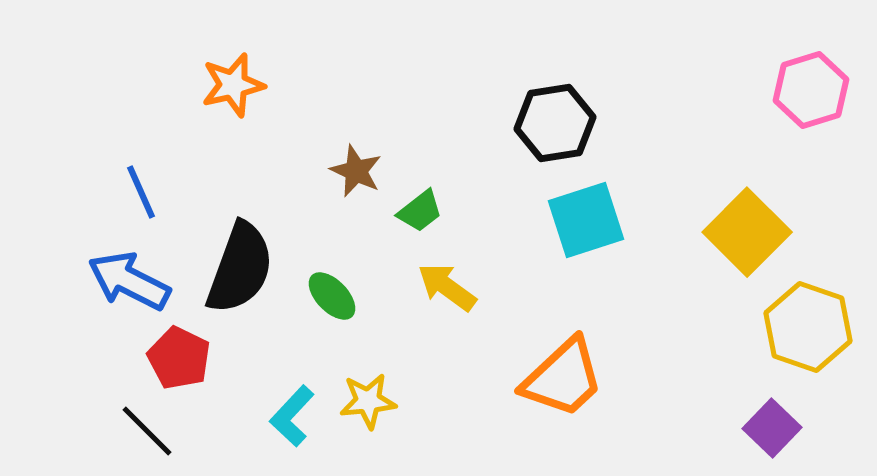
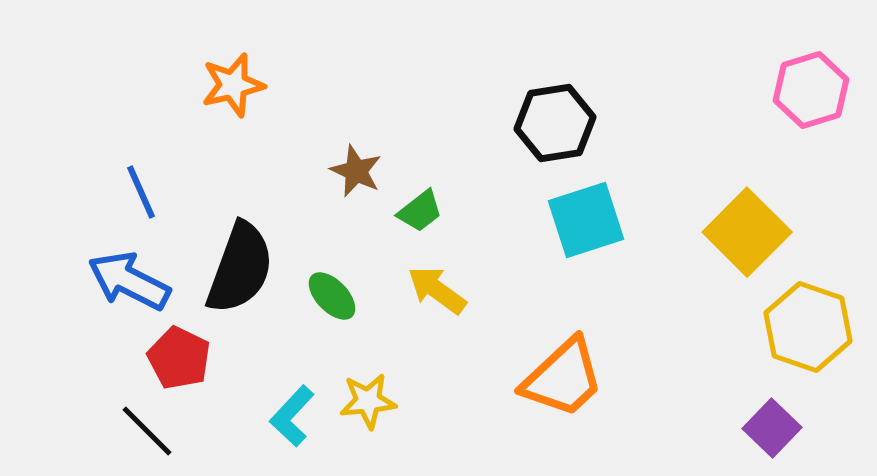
yellow arrow: moved 10 px left, 3 px down
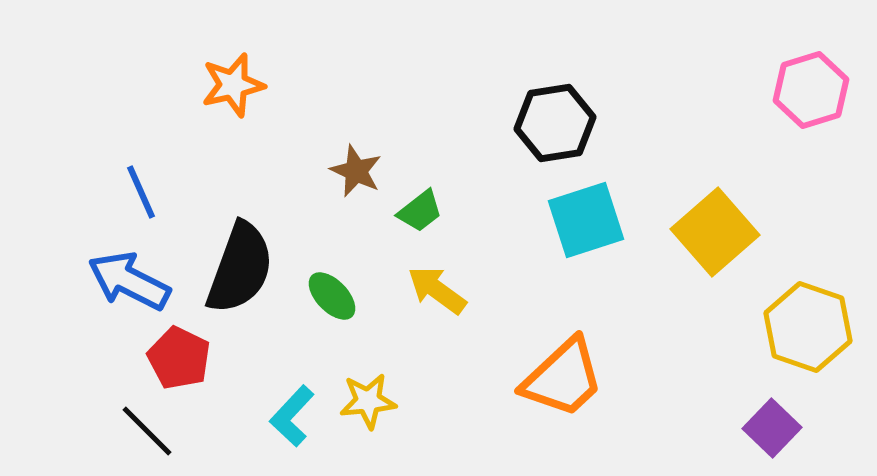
yellow square: moved 32 px left; rotated 4 degrees clockwise
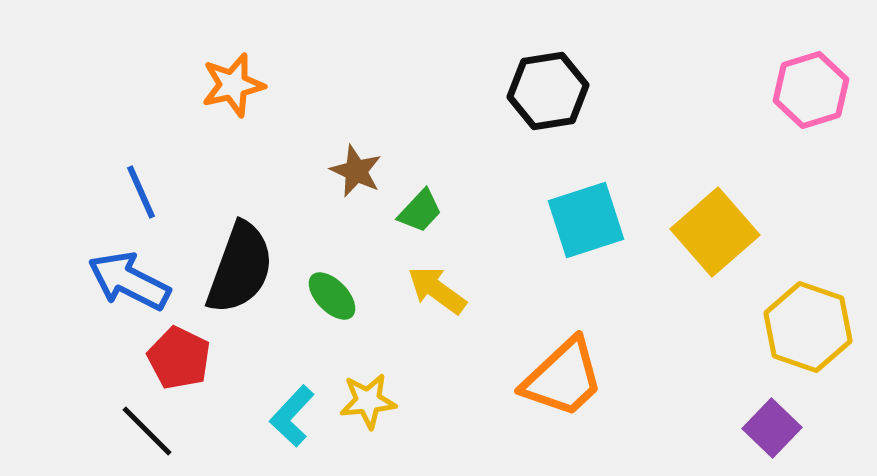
black hexagon: moved 7 px left, 32 px up
green trapezoid: rotated 9 degrees counterclockwise
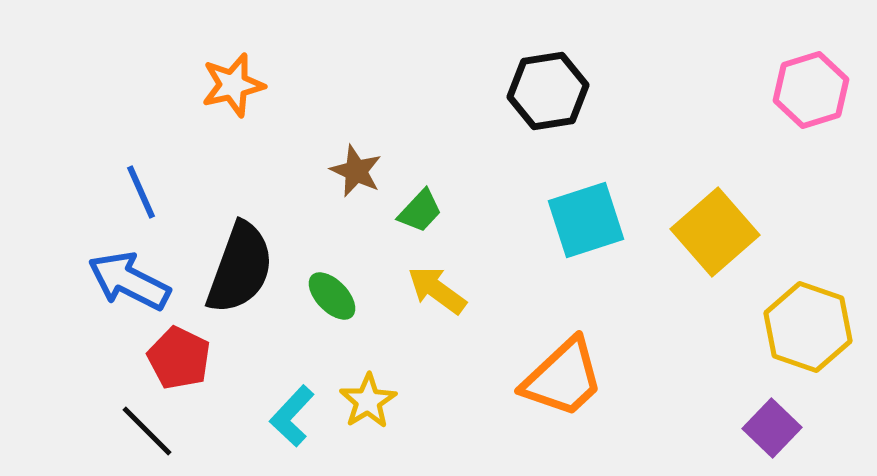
yellow star: rotated 26 degrees counterclockwise
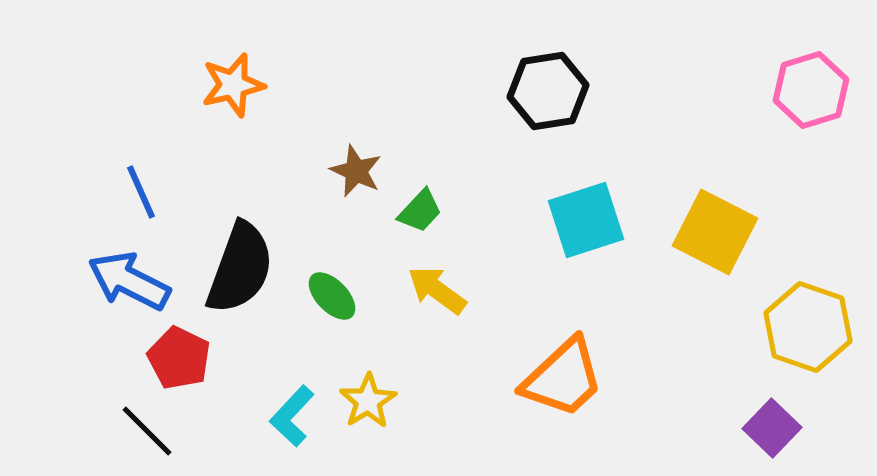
yellow square: rotated 22 degrees counterclockwise
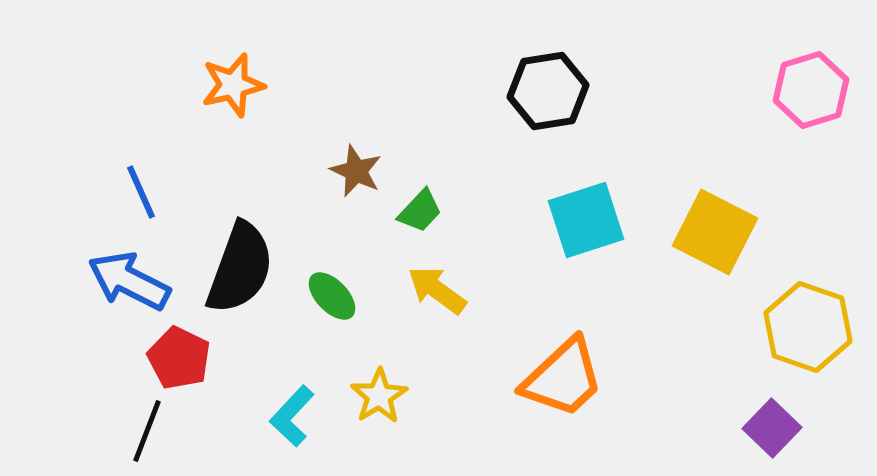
yellow star: moved 11 px right, 5 px up
black line: rotated 66 degrees clockwise
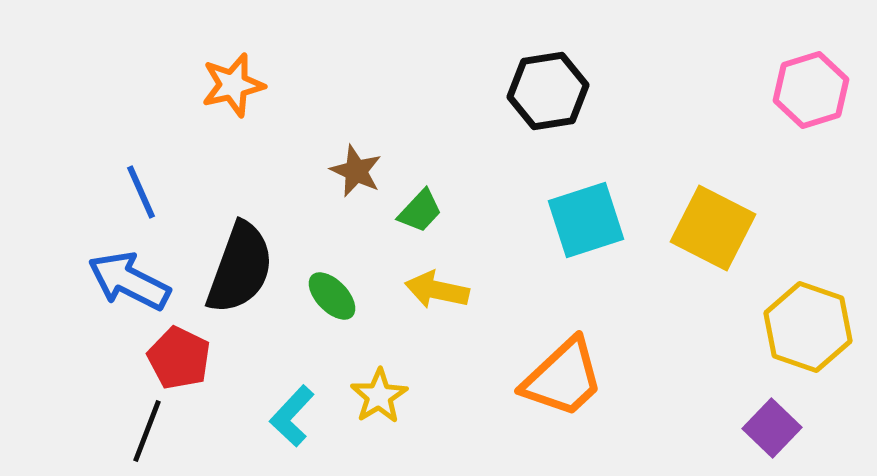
yellow square: moved 2 px left, 4 px up
yellow arrow: rotated 24 degrees counterclockwise
